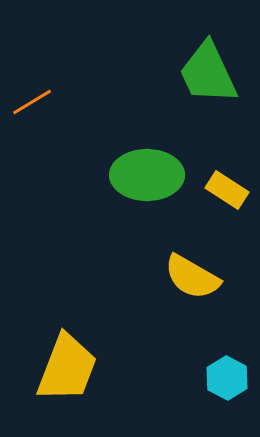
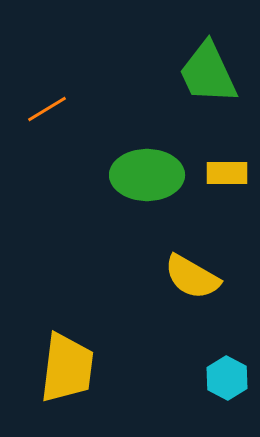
orange line: moved 15 px right, 7 px down
yellow rectangle: moved 17 px up; rotated 33 degrees counterclockwise
yellow trapezoid: rotated 14 degrees counterclockwise
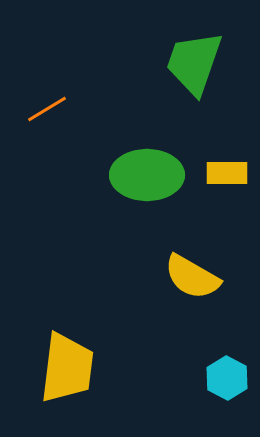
green trapezoid: moved 14 px left, 10 px up; rotated 44 degrees clockwise
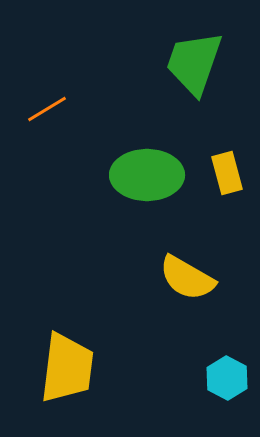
yellow rectangle: rotated 75 degrees clockwise
yellow semicircle: moved 5 px left, 1 px down
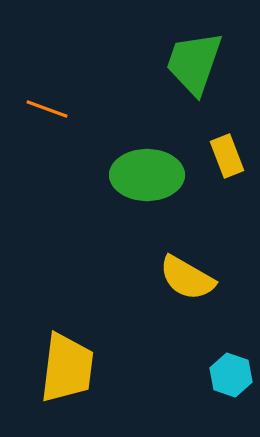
orange line: rotated 51 degrees clockwise
yellow rectangle: moved 17 px up; rotated 6 degrees counterclockwise
cyan hexagon: moved 4 px right, 3 px up; rotated 9 degrees counterclockwise
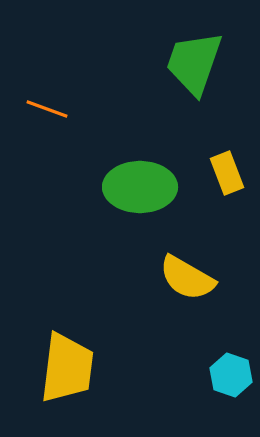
yellow rectangle: moved 17 px down
green ellipse: moved 7 px left, 12 px down
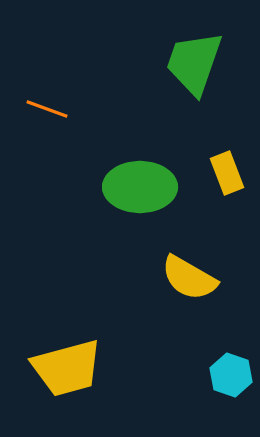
yellow semicircle: moved 2 px right
yellow trapezoid: rotated 68 degrees clockwise
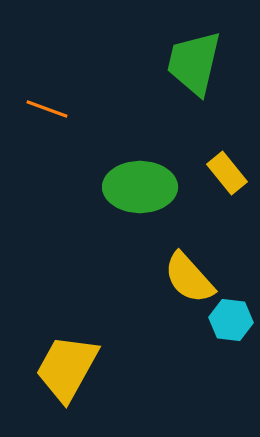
green trapezoid: rotated 6 degrees counterclockwise
yellow rectangle: rotated 18 degrees counterclockwise
yellow semicircle: rotated 18 degrees clockwise
yellow trapezoid: rotated 134 degrees clockwise
cyan hexagon: moved 55 px up; rotated 12 degrees counterclockwise
